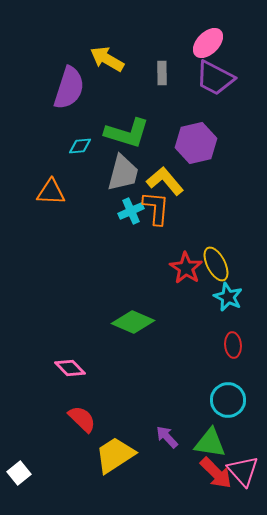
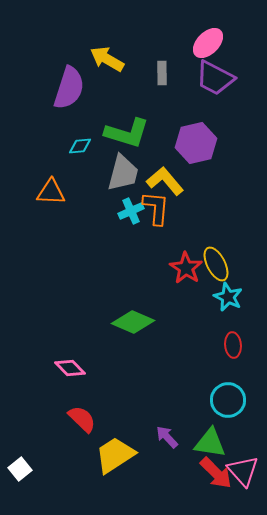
white square: moved 1 px right, 4 px up
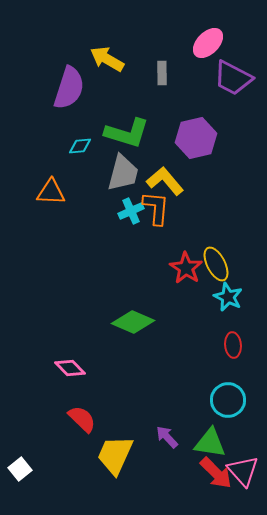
purple trapezoid: moved 18 px right
purple hexagon: moved 5 px up
yellow trapezoid: rotated 33 degrees counterclockwise
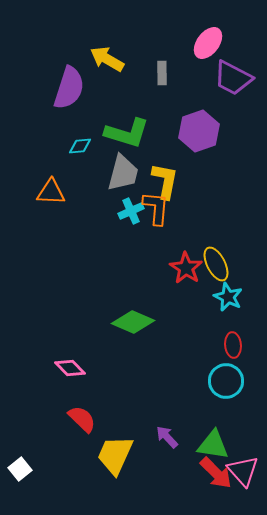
pink ellipse: rotated 8 degrees counterclockwise
purple hexagon: moved 3 px right, 7 px up; rotated 6 degrees counterclockwise
yellow L-shape: rotated 51 degrees clockwise
cyan circle: moved 2 px left, 19 px up
green triangle: moved 3 px right, 2 px down
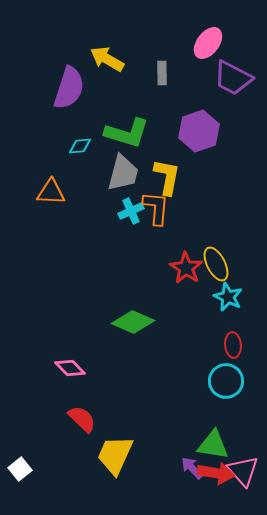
yellow L-shape: moved 2 px right, 4 px up
purple arrow: moved 25 px right, 31 px down
red arrow: rotated 36 degrees counterclockwise
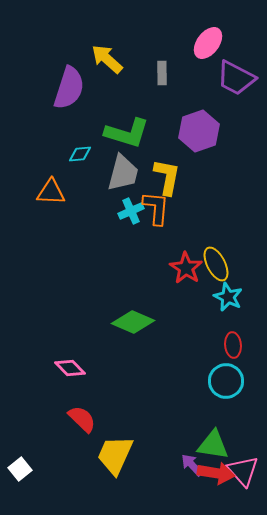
yellow arrow: rotated 12 degrees clockwise
purple trapezoid: moved 3 px right
cyan diamond: moved 8 px down
purple arrow: moved 3 px up
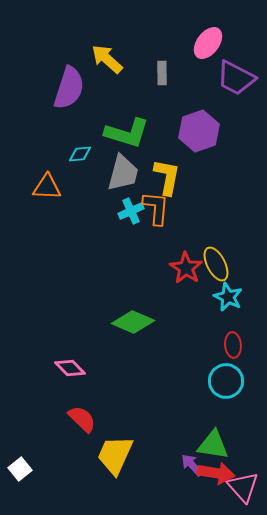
orange triangle: moved 4 px left, 5 px up
pink triangle: moved 16 px down
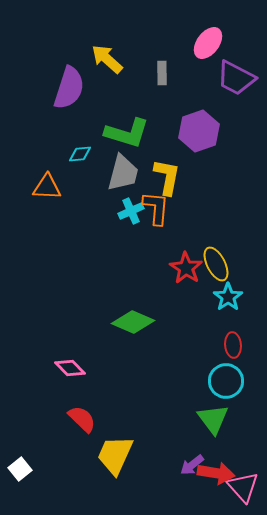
cyan star: rotated 12 degrees clockwise
green triangle: moved 26 px up; rotated 44 degrees clockwise
purple arrow: rotated 85 degrees counterclockwise
